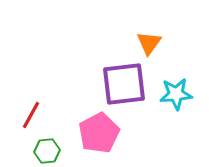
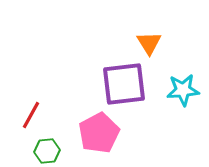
orange triangle: rotated 8 degrees counterclockwise
cyan star: moved 7 px right, 4 px up
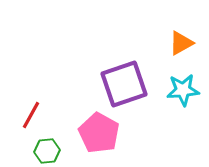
orange triangle: moved 32 px right; rotated 32 degrees clockwise
purple square: rotated 12 degrees counterclockwise
pink pentagon: rotated 15 degrees counterclockwise
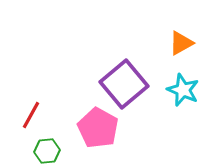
purple square: rotated 21 degrees counterclockwise
cyan star: rotated 28 degrees clockwise
pink pentagon: moved 1 px left, 5 px up
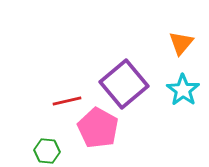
orange triangle: rotated 20 degrees counterclockwise
cyan star: rotated 12 degrees clockwise
red line: moved 36 px right, 14 px up; rotated 48 degrees clockwise
green hexagon: rotated 10 degrees clockwise
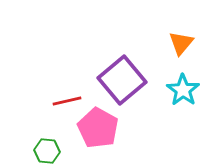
purple square: moved 2 px left, 4 px up
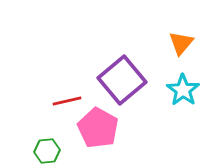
green hexagon: rotated 10 degrees counterclockwise
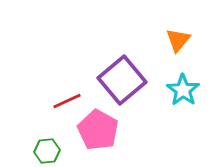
orange triangle: moved 3 px left, 3 px up
red line: rotated 12 degrees counterclockwise
pink pentagon: moved 2 px down
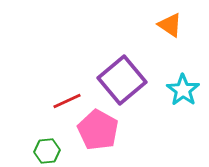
orange triangle: moved 8 px left, 15 px up; rotated 36 degrees counterclockwise
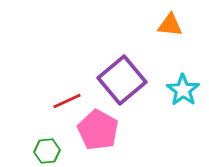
orange triangle: rotated 28 degrees counterclockwise
